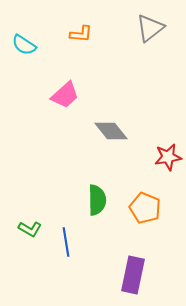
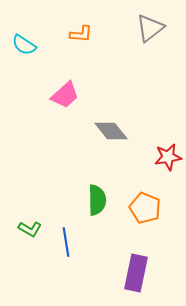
purple rectangle: moved 3 px right, 2 px up
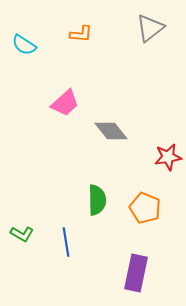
pink trapezoid: moved 8 px down
green L-shape: moved 8 px left, 5 px down
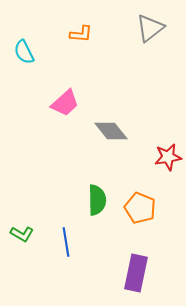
cyan semicircle: moved 7 px down; rotated 30 degrees clockwise
orange pentagon: moved 5 px left
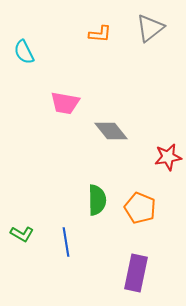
orange L-shape: moved 19 px right
pink trapezoid: rotated 52 degrees clockwise
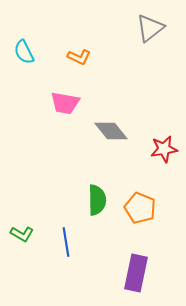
orange L-shape: moved 21 px left, 23 px down; rotated 20 degrees clockwise
red star: moved 4 px left, 8 px up
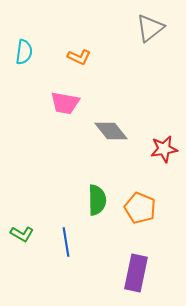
cyan semicircle: rotated 145 degrees counterclockwise
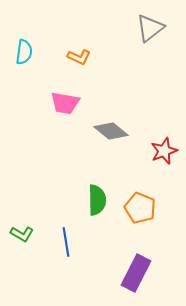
gray diamond: rotated 12 degrees counterclockwise
red star: moved 2 px down; rotated 12 degrees counterclockwise
purple rectangle: rotated 15 degrees clockwise
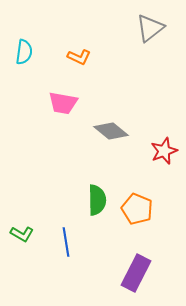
pink trapezoid: moved 2 px left
orange pentagon: moved 3 px left, 1 px down
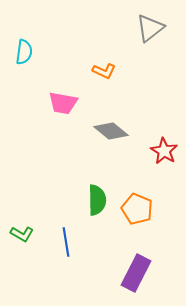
orange L-shape: moved 25 px right, 14 px down
red star: rotated 20 degrees counterclockwise
